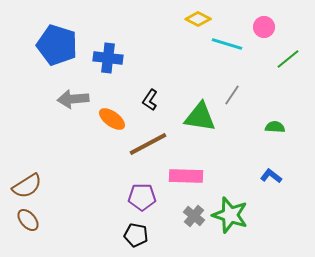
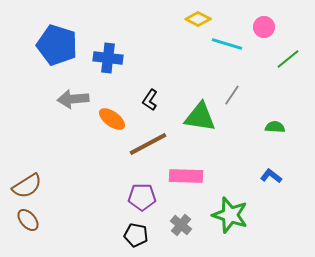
gray cross: moved 13 px left, 9 px down
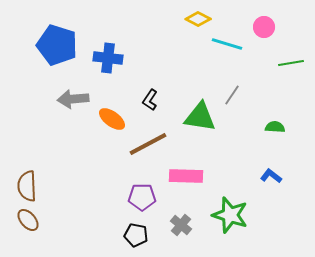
green line: moved 3 px right, 4 px down; rotated 30 degrees clockwise
brown semicircle: rotated 120 degrees clockwise
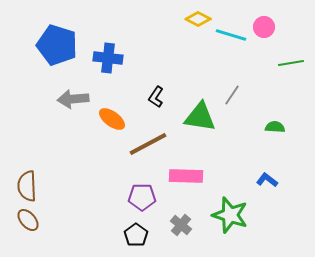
cyan line: moved 4 px right, 9 px up
black L-shape: moved 6 px right, 3 px up
blue L-shape: moved 4 px left, 4 px down
black pentagon: rotated 25 degrees clockwise
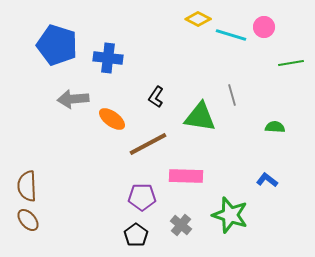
gray line: rotated 50 degrees counterclockwise
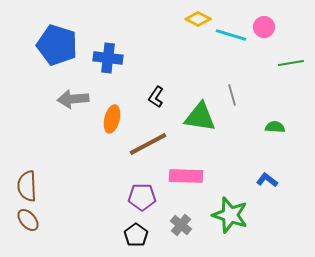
orange ellipse: rotated 68 degrees clockwise
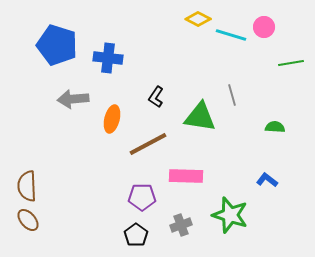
gray cross: rotated 30 degrees clockwise
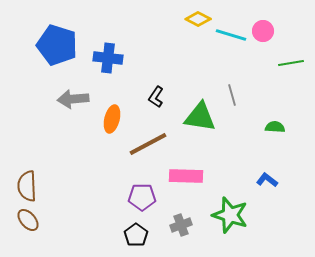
pink circle: moved 1 px left, 4 px down
